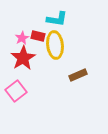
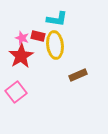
pink star: rotated 24 degrees counterclockwise
red star: moved 2 px left, 2 px up
pink square: moved 1 px down
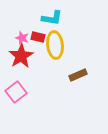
cyan L-shape: moved 5 px left, 1 px up
red rectangle: moved 1 px down
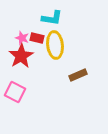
red rectangle: moved 1 px left, 1 px down
pink square: moved 1 px left; rotated 25 degrees counterclockwise
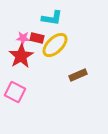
pink star: moved 1 px right; rotated 16 degrees counterclockwise
yellow ellipse: rotated 52 degrees clockwise
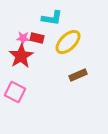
yellow ellipse: moved 13 px right, 3 px up
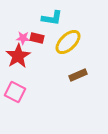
red star: moved 3 px left
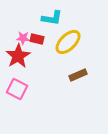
red rectangle: moved 1 px down
pink square: moved 2 px right, 3 px up
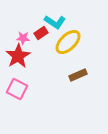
cyan L-shape: moved 3 px right, 4 px down; rotated 25 degrees clockwise
red rectangle: moved 4 px right, 6 px up; rotated 48 degrees counterclockwise
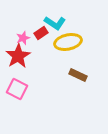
cyan L-shape: moved 1 px down
pink star: rotated 24 degrees counterclockwise
yellow ellipse: rotated 32 degrees clockwise
brown rectangle: rotated 48 degrees clockwise
